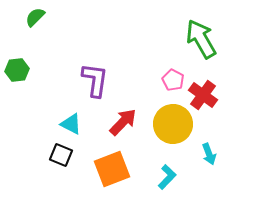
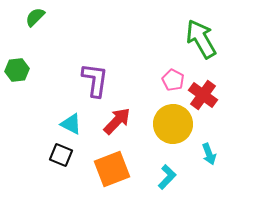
red arrow: moved 6 px left, 1 px up
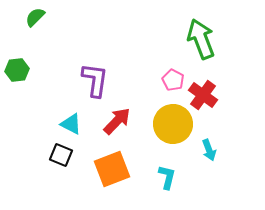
green arrow: rotated 9 degrees clockwise
cyan arrow: moved 4 px up
cyan L-shape: rotated 30 degrees counterclockwise
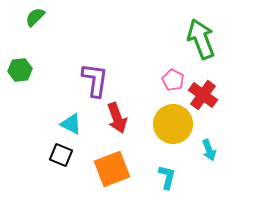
green hexagon: moved 3 px right
red arrow: moved 3 px up; rotated 116 degrees clockwise
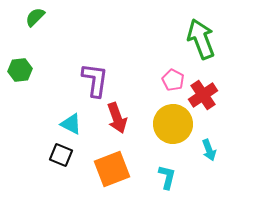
red cross: rotated 20 degrees clockwise
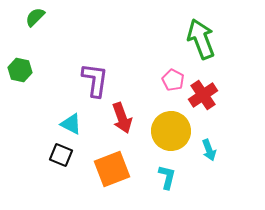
green hexagon: rotated 20 degrees clockwise
red arrow: moved 5 px right
yellow circle: moved 2 px left, 7 px down
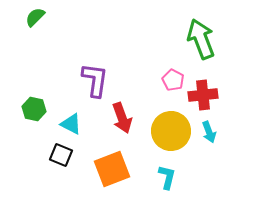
green hexagon: moved 14 px right, 39 px down
red cross: rotated 28 degrees clockwise
cyan arrow: moved 18 px up
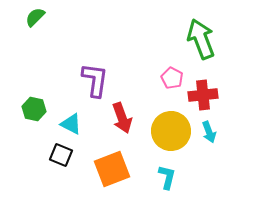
pink pentagon: moved 1 px left, 2 px up
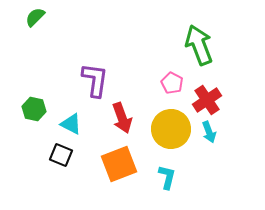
green arrow: moved 2 px left, 6 px down
pink pentagon: moved 5 px down
red cross: moved 4 px right, 5 px down; rotated 28 degrees counterclockwise
yellow circle: moved 2 px up
orange square: moved 7 px right, 5 px up
